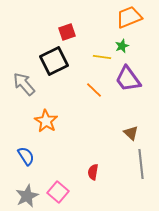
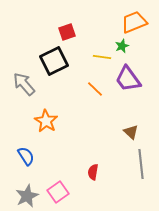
orange trapezoid: moved 5 px right, 5 px down
orange line: moved 1 px right, 1 px up
brown triangle: moved 1 px up
pink square: rotated 15 degrees clockwise
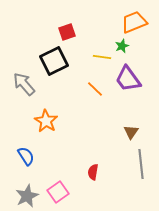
brown triangle: rotated 21 degrees clockwise
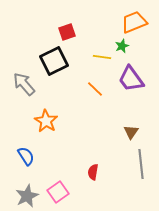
purple trapezoid: moved 3 px right
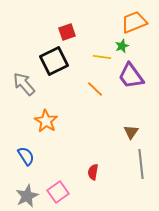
purple trapezoid: moved 3 px up
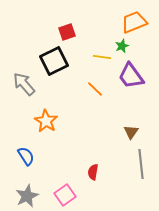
pink square: moved 7 px right, 3 px down
